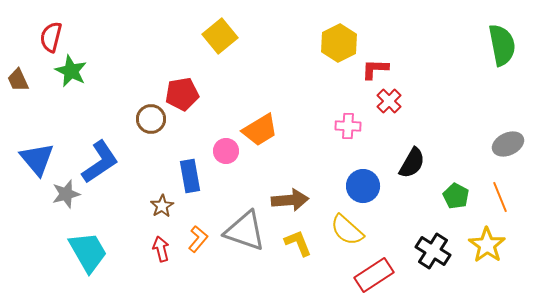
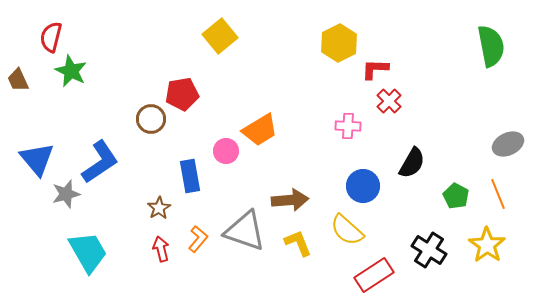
green semicircle: moved 11 px left, 1 px down
orange line: moved 2 px left, 3 px up
brown star: moved 3 px left, 2 px down
black cross: moved 4 px left, 1 px up
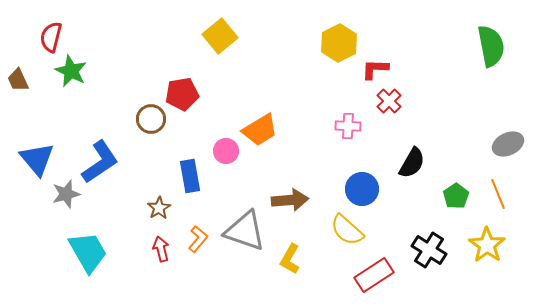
blue circle: moved 1 px left, 3 px down
green pentagon: rotated 10 degrees clockwise
yellow L-shape: moved 8 px left, 16 px down; rotated 128 degrees counterclockwise
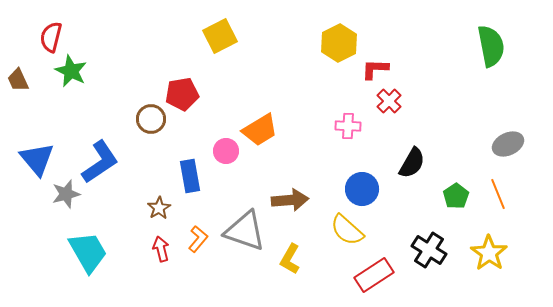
yellow square: rotated 12 degrees clockwise
yellow star: moved 2 px right, 8 px down
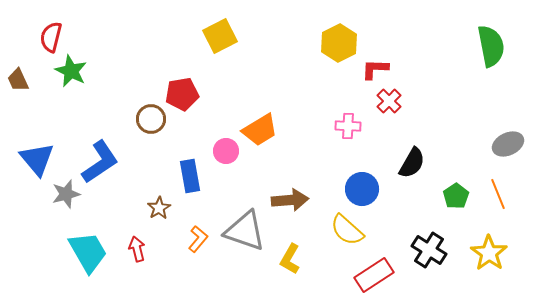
red arrow: moved 24 px left
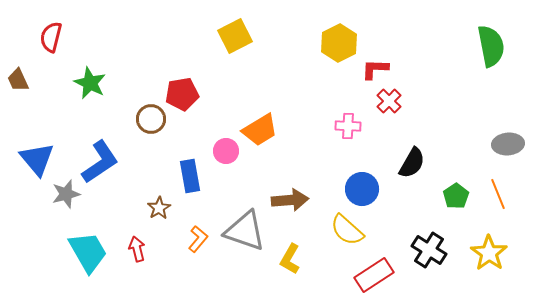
yellow square: moved 15 px right
green star: moved 19 px right, 12 px down
gray ellipse: rotated 20 degrees clockwise
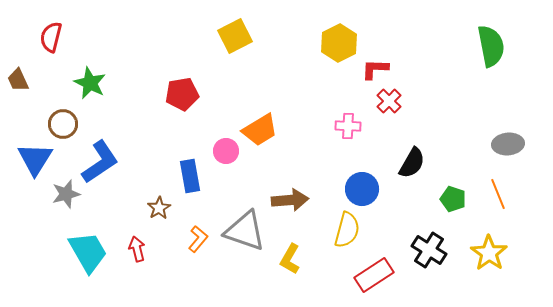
brown circle: moved 88 px left, 5 px down
blue triangle: moved 2 px left; rotated 12 degrees clockwise
green pentagon: moved 3 px left, 3 px down; rotated 20 degrees counterclockwise
yellow semicircle: rotated 117 degrees counterclockwise
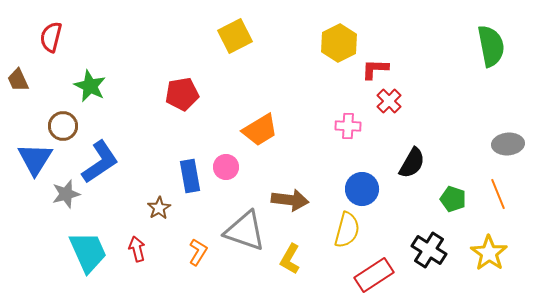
green star: moved 3 px down
brown circle: moved 2 px down
pink circle: moved 16 px down
brown arrow: rotated 12 degrees clockwise
orange L-shape: moved 13 px down; rotated 8 degrees counterclockwise
cyan trapezoid: rotated 6 degrees clockwise
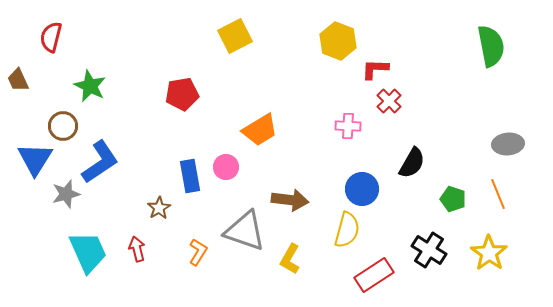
yellow hexagon: moved 1 px left, 2 px up; rotated 12 degrees counterclockwise
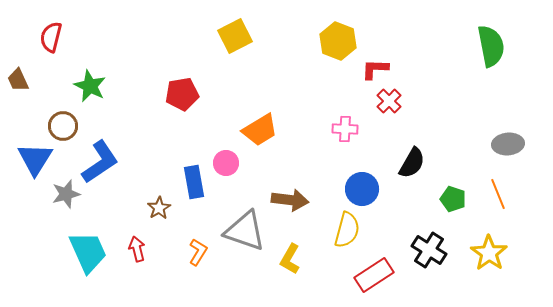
pink cross: moved 3 px left, 3 px down
pink circle: moved 4 px up
blue rectangle: moved 4 px right, 6 px down
